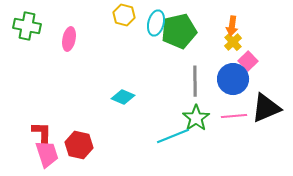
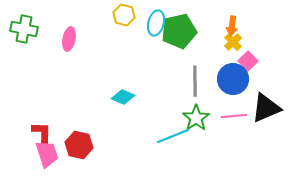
green cross: moved 3 px left, 3 px down
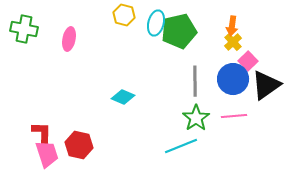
black triangle: moved 23 px up; rotated 12 degrees counterclockwise
cyan line: moved 8 px right, 10 px down
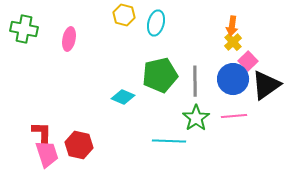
green pentagon: moved 19 px left, 44 px down
cyan line: moved 12 px left, 5 px up; rotated 24 degrees clockwise
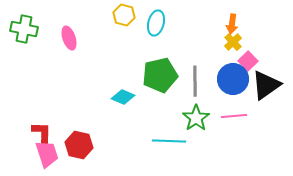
orange arrow: moved 2 px up
pink ellipse: moved 1 px up; rotated 30 degrees counterclockwise
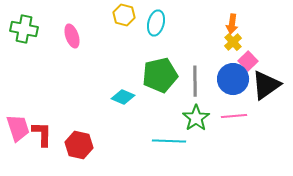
pink ellipse: moved 3 px right, 2 px up
pink trapezoid: moved 29 px left, 26 px up
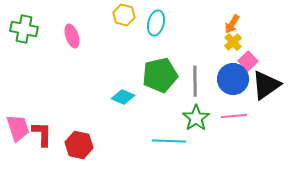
orange arrow: rotated 24 degrees clockwise
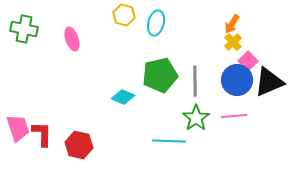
pink ellipse: moved 3 px down
blue circle: moved 4 px right, 1 px down
black triangle: moved 3 px right, 3 px up; rotated 12 degrees clockwise
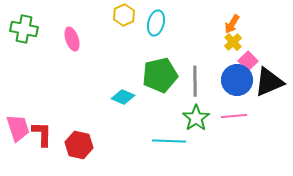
yellow hexagon: rotated 20 degrees clockwise
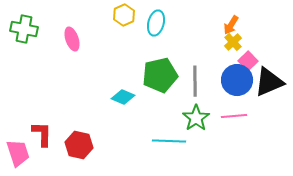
orange arrow: moved 1 px left, 1 px down
pink trapezoid: moved 25 px down
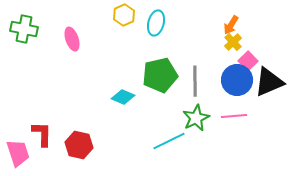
green star: rotated 8 degrees clockwise
cyan line: rotated 28 degrees counterclockwise
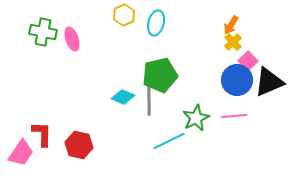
green cross: moved 19 px right, 3 px down
gray line: moved 46 px left, 19 px down
pink trapezoid: moved 3 px right; rotated 52 degrees clockwise
